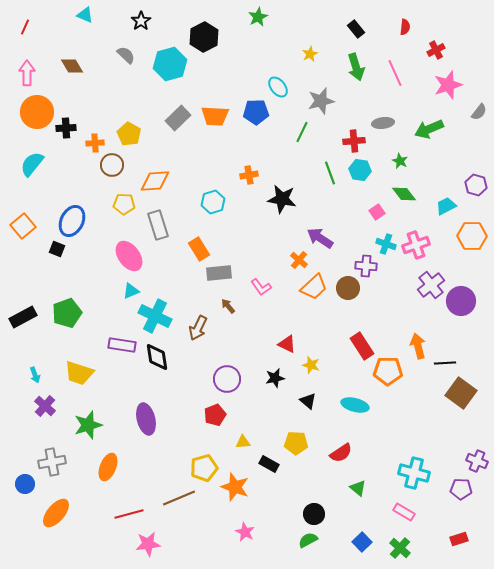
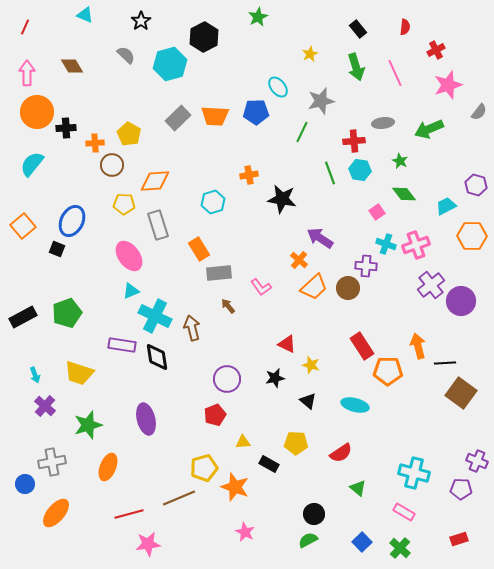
black rectangle at (356, 29): moved 2 px right
brown arrow at (198, 328): moved 6 px left; rotated 140 degrees clockwise
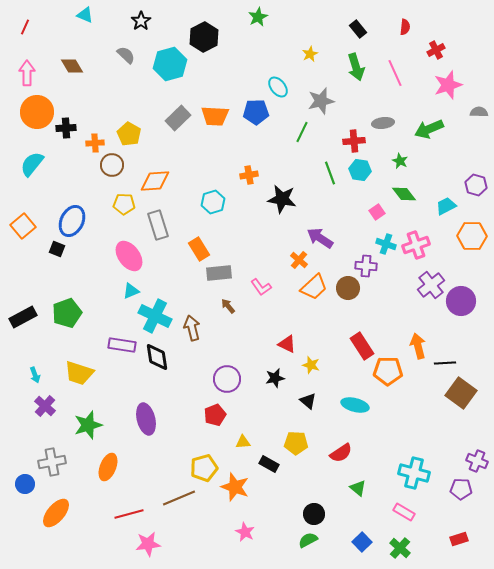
gray semicircle at (479, 112): rotated 126 degrees counterclockwise
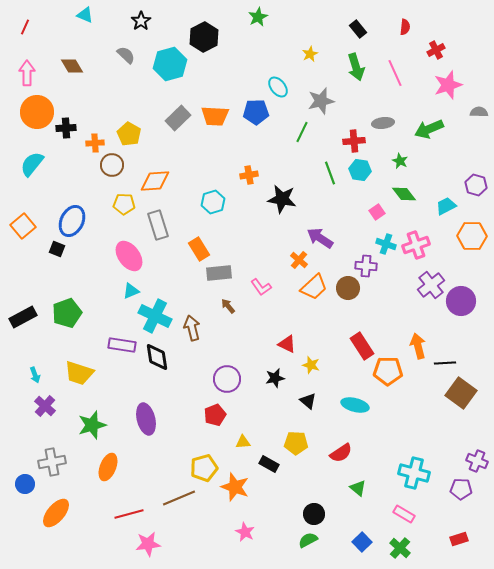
green star at (88, 425): moved 4 px right
pink rectangle at (404, 512): moved 2 px down
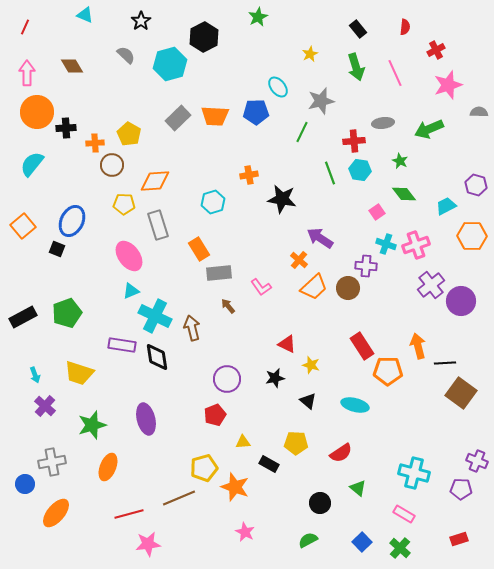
black circle at (314, 514): moved 6 px right, 11 px up
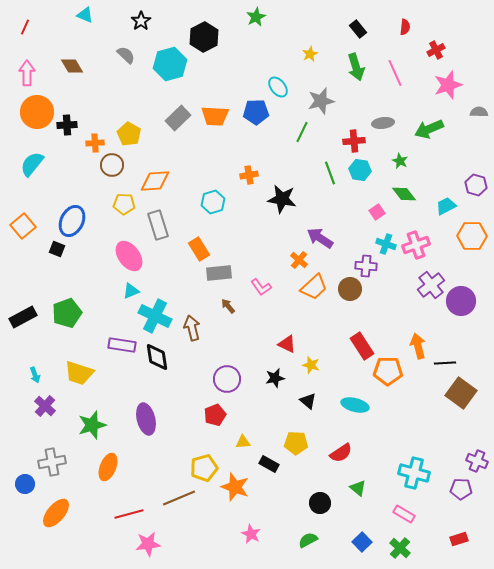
green star at (258, 17): moved 2 px left
black cross at (66, 128): moved 1 px right, 3 px up
brown circle at (348, 288): moved 2 px right, 1 px down
pink star at (245, 532): moved 6 px right, 2 px down
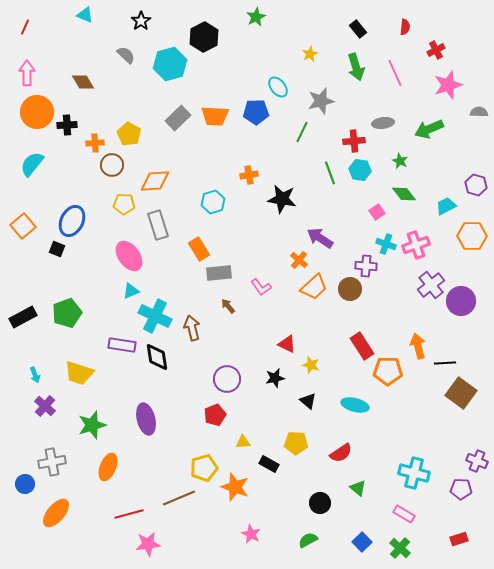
brown diamond at (72, 66): moved 11 px right, 16 px down
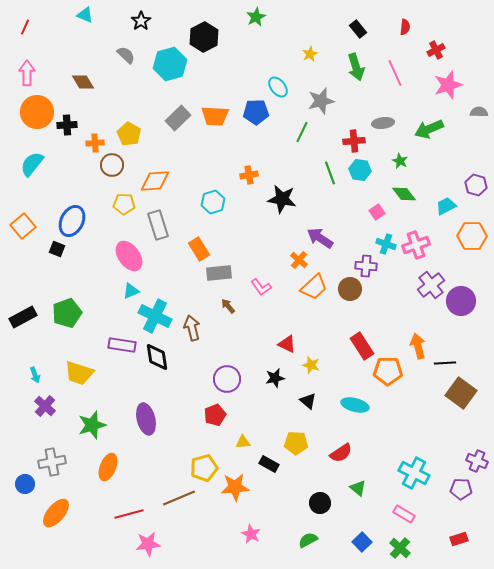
cyan cross at (414, 473): rotated 12 degrees clockwise
orange star at (235, 487): rotated 24 degrees counterclockwise
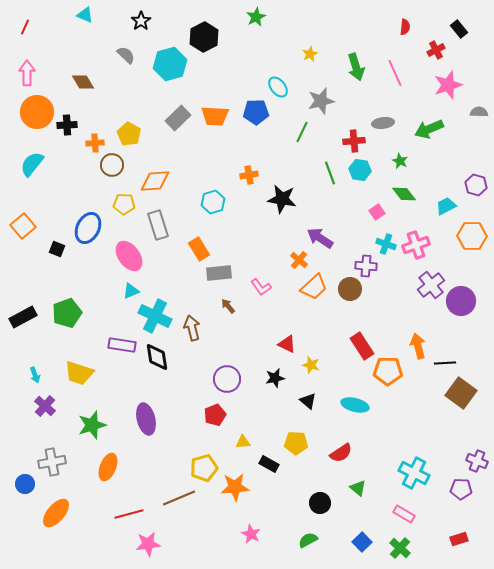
black rectangle at (358, 29): moved 101 px right
blue ellipse at (72, 221): moved 16 px right, 7 px down
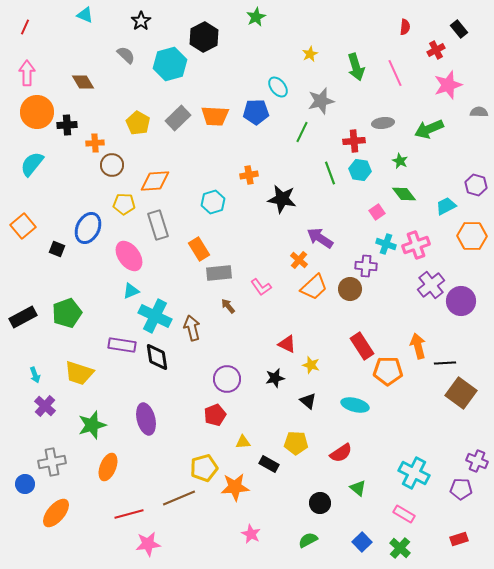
yellow pentagon at (129, 134): moved 9 px right, 11 px up
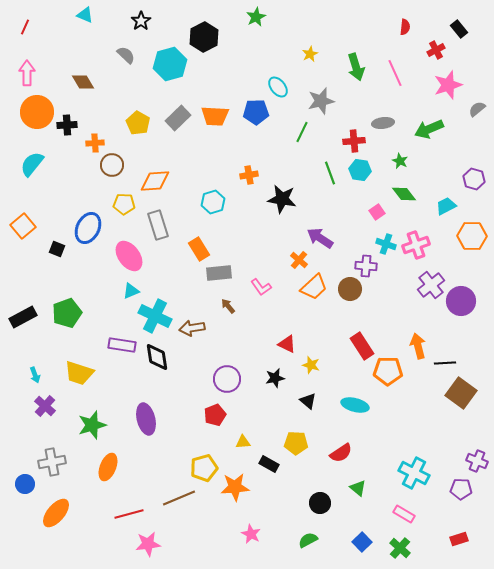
gray semicircle at (479, 112): moved 2 px left, 3 px up; rotated 42 degrees counterclockwise
purple hexagon at (476, 185): moved 2 px left, 6 px up
brown arrow at (192, 328): rotated 85 degrees counterclockwise
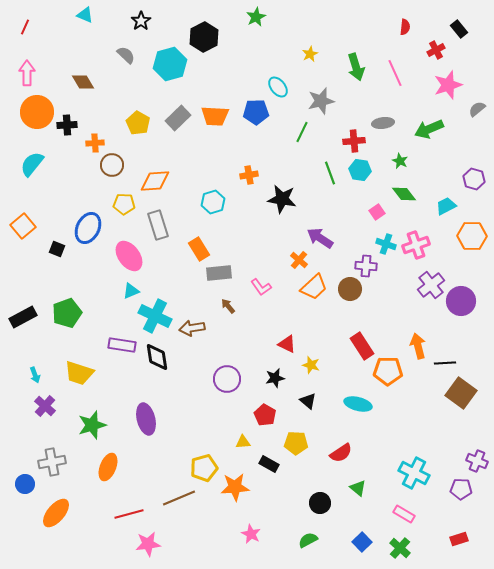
cyan ellipse at (355, 405): moved 3 px right, 1 px up
red pentagon at (215, 415): moved 50 px right; rotated 20 degrees counterclockwise
